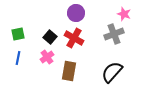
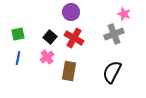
purple circle: moved 5 px left, 1 px up
black semicircle: rotated 15 degrees counterclockwise
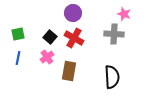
purple circle: moved 2 px right, 1 px down
gray cross: rotated 24 degrees clockwise
black semicircle: moved 5 px down; rotated 150 degrees clockwise
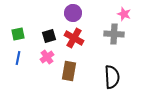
black square: moved 1 px left, 1 px up; rotated 32 degrees clockwise
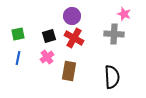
purple circle: moved 1 px left, 3 px down
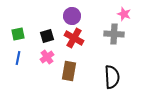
black square: moved 2 px left
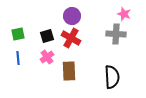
gray cross: moved 2 px right
red cross: moved 3 px left
blue line: rotated 16 degrees counterclockwise
brown rectangle: rotated 12 degrees counterclockwise
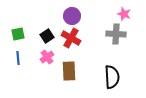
black square: rotated 16 degrees counterclockwise
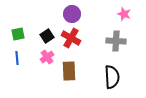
purple circle: moved 2 px up
gray cross: moved 7 px down
blue line: moved 1 px left
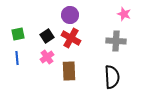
purple circle: moved 2 px left, 1 px down
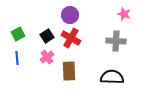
green square: rotated 16 degrees counterclockwise
black semicircle: rotated 85 degrees counterclockwise
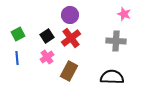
red cross: rotated 24 degrees clockwise
brown rectangle: rotated 30 degrees clockwise
